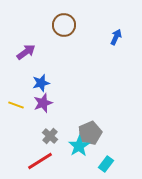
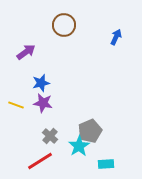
purple star: rotated 30 degrees clockwise
gray pentagon: moved 2 px up
cyan rectangle: rotated 49 degrees clockwise
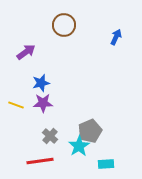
purple star: rotated 12 degrees counterclockwise
red line: rotated 24 degrees clockwise
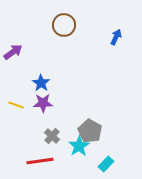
purple arrow: moved 13 px left
blue star: rotated 24 degrees counterclockwise
gray pentagon: rotated 20 degrees counterclockwise
gray cross: moved 2 px right
cyan rectangle: rotated 42 degrees counterclockwise
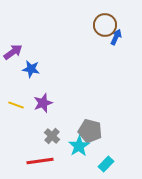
brown circle: moved 41 px right
blue star: moved 10 px left, 14 px up; rotated 24 degrees counterclockwise
purple star: rotated 18 degrees counterclockwise
gray pentagon: rotated 15 degrees counterclockwise
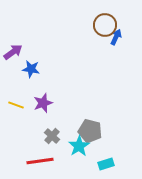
cyan rectangle: rotated 28 degrees clockwise
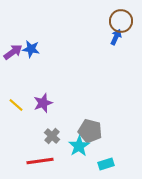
brown circle: moved 16 px right, 4 px up
blue star: moved 20 px up
yellow line: rotated 21 degrees clockwise
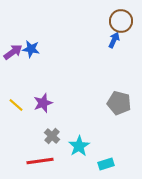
blue arrow: moved 2 px left, 3 px down
gray pentagon: moved 29 px right, 28 px up
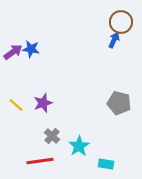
brown circle: moved 1 px down
cyan rectangle: rotated 28 degrees clockwise
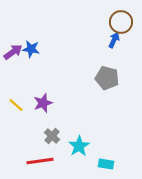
gray pentagon: moved 12 px left, 25 px up
